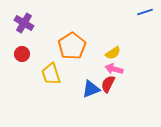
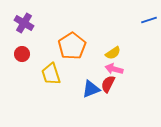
blue line: moved 4 px right, 8 px down
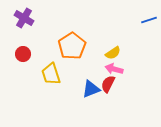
purple cross: moved 5 px up
red circle: moved 1 px right
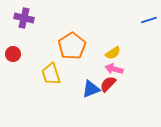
purple cross: rotated 18 degrees counterclockwise
red circle: moved 10 px left
red semicircle: rotated 18 degrees clockwise
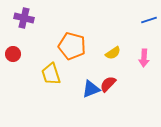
orange pentagon: rotated 24 degrees counterclockwise
pink arrow: moved 30 px right, 11 px up; rotated 102 degrees counterclockwise
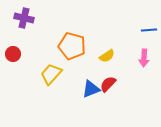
blue line: moved 10 px down; rotated 14 degrees clockwise
yellow semicircle: moved 6 px left, 3 px down
yellow trapezoid: rotated 60 degrees clockwise
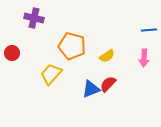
purple cross: moved 10 px right
red circle: moved 1 px left, 1 px up
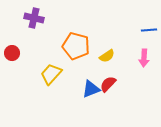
orange pentagon: moved 4 px right
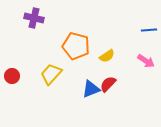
red circle: moved 23 px down
pink arrow: moved 2 px right, 3 px down; rotated 60 degrees counterclockwise
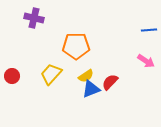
orange pentagon: rotated 16 degrees counterclockwise
yellow semicircle: moved 21 px left, 20 px down
red semicircle: moved 2 px right, 2 px up
